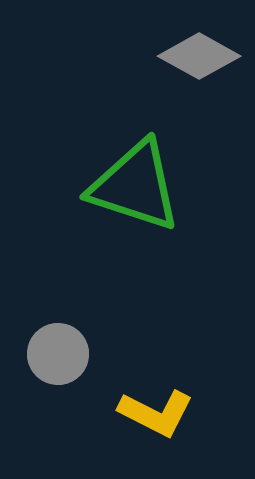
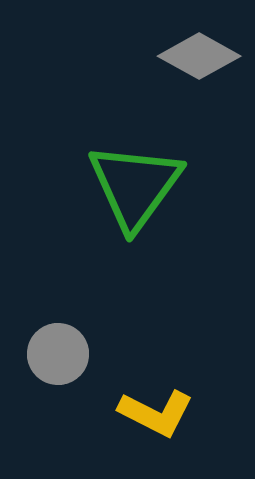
green triangle: rotated 48 degrees clockwise
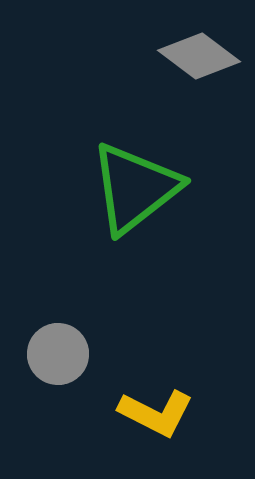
gray diamond: rotated 8 degrees clockwise
green triangle: moved 2 px down; rotated 16 degrees clockwise
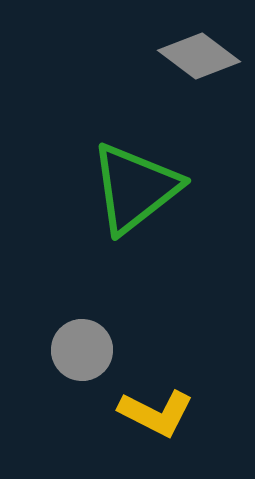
gray circle: moved 24 px right, 4 px up
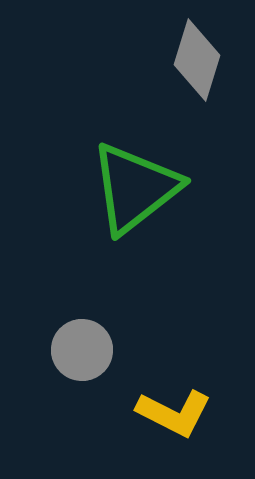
gray diamond: moved 2 px left, 4 px down; rotated 70 degrees clockwise
yellow L-shape: moved 18 px right
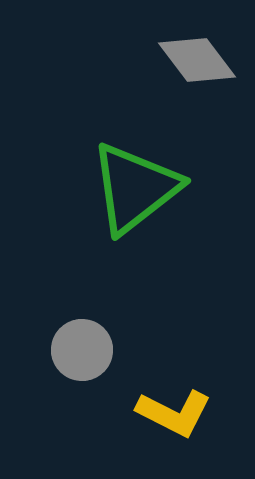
gray diamond: rotated 54 degrees counterclockwise
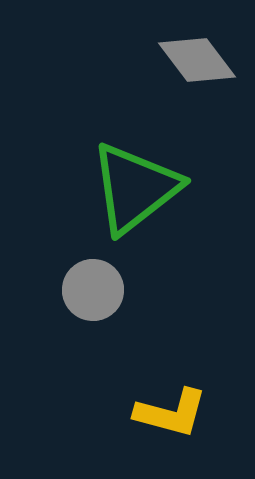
gray circle: moved 11 px right, 60 px up
yellow L-shape: moved 3 px left; rotated 12 degrees counterclockwise
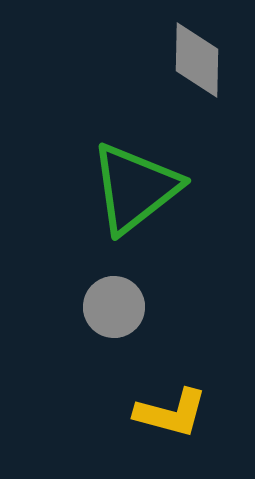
gray diamond: rotated 38 degrees clockwise
gray circle: moved 21 px right, 17 px down
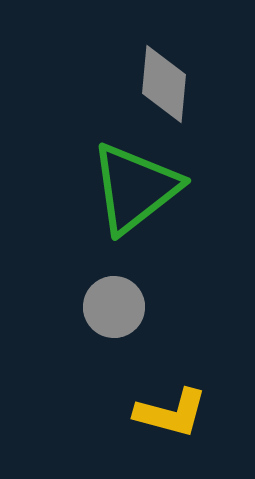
gray diamond: moved 33 px left, 24 px down; rotated 4 degrees clockwise
